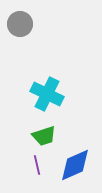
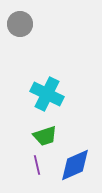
green trapezoid: moved 1 px right
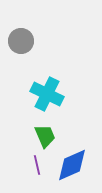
gray circle: moved 1 px right, 17 px down
green trapezoid: rotated 95 degrees counterclockwise
blue diamond: moved 3 px left
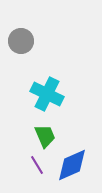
purple line: rotated 18 degrees counterclockwise
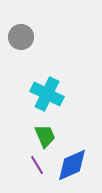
gray circle: moved 4 px up
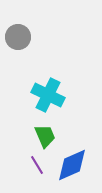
gray circle: moved 3 px left
cyan cross: moved 1 px right, 1 px down
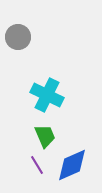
cyan cross: moved 1 px left
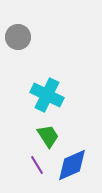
green trapezoid: moved 3 px right; rotated 10 degrees counterclockwise
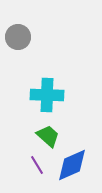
cyan cross: rotated 24 degrees counterclockwise
green trapezoid: rotated 15 degrees counterclockwise
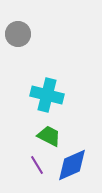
gray circle: moved 3 px up
cyan cross: rotated 12 degrees clockwise
green trapezoid: moved 1 px right; rotated 15 degrees counterclockwise
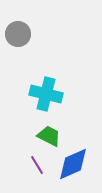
cyan cross: moved 1 px left, 1 px up
blue diamond: moved 1 px right, 1 px up
